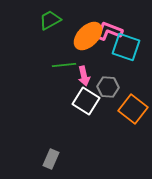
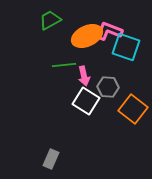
orange ellipse: moved 1 px left; rotated 20 degrees clockwise
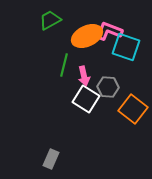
green line: rotated 70 degrees counterclockwise
white square: moved 2 px up
